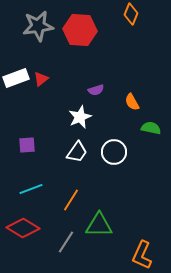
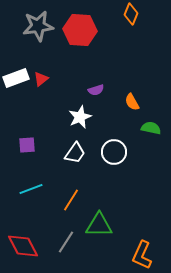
white trapezoid: moved 2 px left, 1 px down
red diamond: moved 18 px down; rotated 32 degrees clockwise
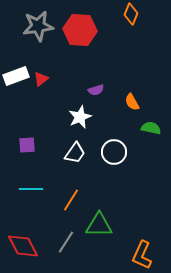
white rectangle: moved 2 px up
cyan line: rotated 20 degrees clockwise
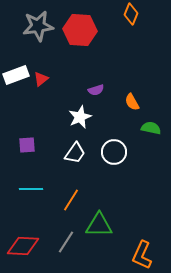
white rectangle: moved 1 px up
red diamond: rotated 60 degrees counterclockwise
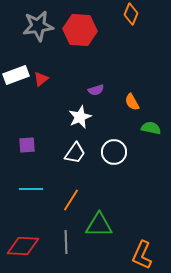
gray line: rotated 35 degrees counterclockwise
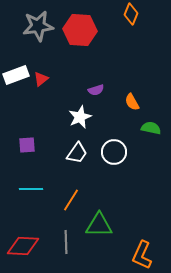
white trapezoid: moved 2 px right
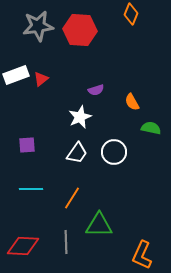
orange line: moved 1 px right, 2 px up
